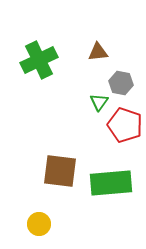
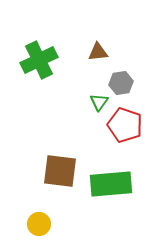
gray hexagon: rotated 20 degrees counterclockwise
green rectangle: moved 1 px down
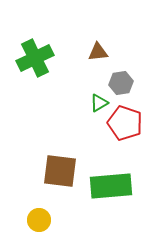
green cross: moved 4 px left, 2 px up
green triangle: moved 1 px down; rotated 24 degrees clockwise
red pentagon: moved 2 px up
green rectangle: moved 2 px down
yellow circle: moved 4 px up
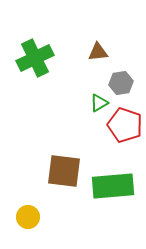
red pentagon: moved 2 px down
brown square: moved 4 px right
green rectangle: moved 2 px right
yellow circle: moved 11 px left, 3 px up
